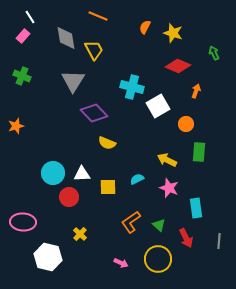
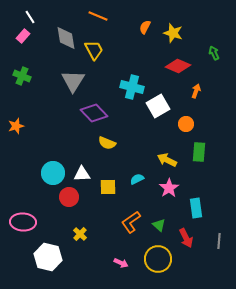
pink star: rotated 18 degrees clockwise
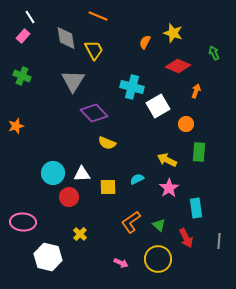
orange semicircle: moved 15 px down
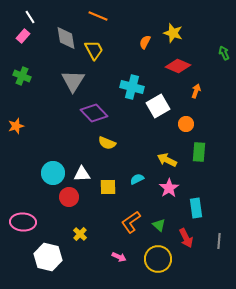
green arrow: moved 10 px right
pink arrow: moved 2 px left, 6 px up
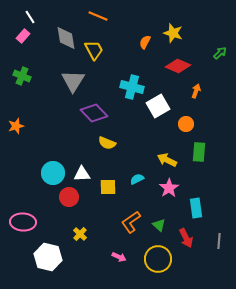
green arrow: moved 4 px left; rotated 72 degrees clockwise
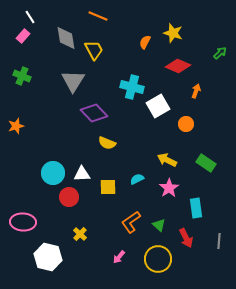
green rectangle: moved 7 px right, 11 px down; rotated 60 degrees counterclockwise
pink arrow: rotated 104 degrees clockwise
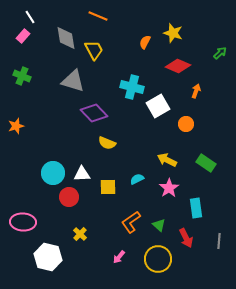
gray triangle: rotated 45 degrees counterclockwise
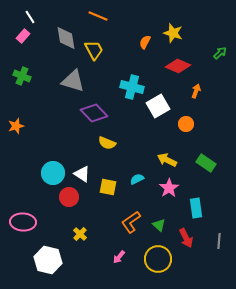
white triangle: rotated 36 degrees clockwise
yellow square: rotated 12 degrees clockwise
white hexagon: moved 3 px down
